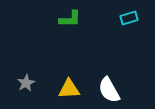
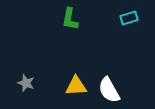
green L-shape: rotated 100 degrees clockwise
gray star: rotated 24 degrees counterclockwise
yellow triangle: moved 7 px right, 3 px up
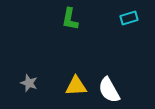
gray star: moved 3 px right
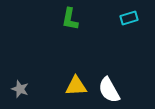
gray star: moved 9 px left, 6 px down
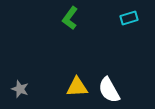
green L-shape: moved 1 px up; rotated 25 degrees clockwise
yellow triangle: moved 1 px right, 1 px down
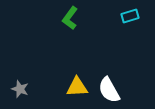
cyan rectangle: moved 1 px right, 2 px up
